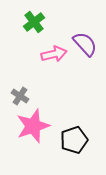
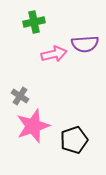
green cross: rotated 25 degrees clockwise
purple semicircle: rotated 128 degrees clockwise
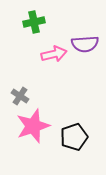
black pentagon: moved 3 px up
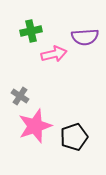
green cross: moved 3 px left, 9 px down
purple semicircle: moved 7 px up
pink star: moved 2 px right
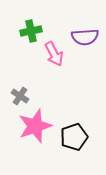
pink arrow: rotated 75 degrees clockwise
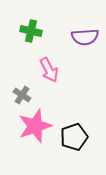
green cross: rotated 25 degrees clockwise
pink arrow: moved 5 px left, 16 px down
gray cross: moved 2 px right, 1 px up
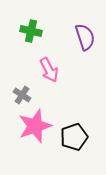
purple semicircle: rotated 104 degrees counterclockwise
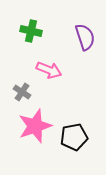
pink arrow: rotated 40 degrees counterclockwise
gray cross: moved 3 px up
black pentagon: rotated 8 degrees clockwise
